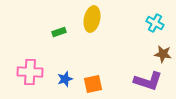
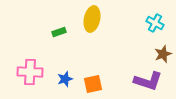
brown star: rotated 30 degrees counterclockwise
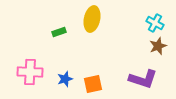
brown star: moved 5 px left, 8 px up
purple L-shape: moved 5 px left, 2 px up
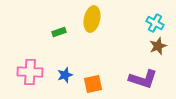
blue star: moved 4 px up
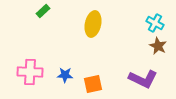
yellow ellipse: moved 1 px right, 5 px down
green rectangle: moved 16 px left, 21 px up; rotated 24 degrees counterclockwise
brown star: rotated 24 degrees counterclockwise
blue star: rotated 21 degrees clockwise
purple L-shape: rotated 8 degrees clockwise
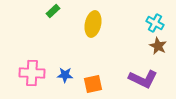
green rectangle: moved 10 px right
pink cross: moved 2 px right, 1 px down
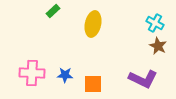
orange square: rotated 12 degrees clockwise
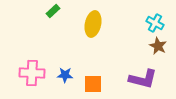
purple L-shape: rotated 12 degrees counterclockwise
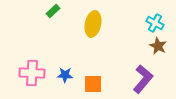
purple L-shape: rotated 64 degrees counterclockwise
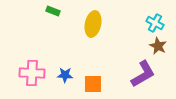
green rectangle: rotated 64 degrees clockwise
purple L-shape: moved 5 px up; rotated 20 degrees clockwise
